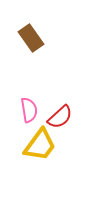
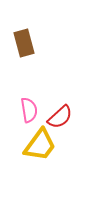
brown rectangle: moved 7 px left, 5 px down; rotated 20 degrees clockwise
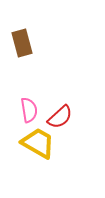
brown rectangle: moved 2 px left
yellow trapezoid: moved 2 px left, 2 px up; rotated 96 degrees counterclockwise
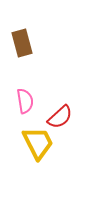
pink semicircle: moved 4 px left, 9 px up
yellow trapezoid: rotated 33 degrees clockwise
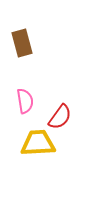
red semicircle: rotated 12 degrees counterclockwise
yellow trapezoid: rotated 66 degrees counterclockwise
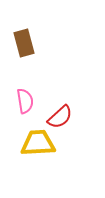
brown rectangle: moved 2 px right
red semicircle: rotated 12 degrees clockwise
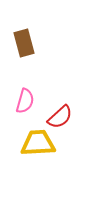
pink semicircle: rotated 25 degrees clockwise
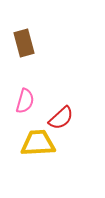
red semicircle: moved 1 px right, 1 px down
